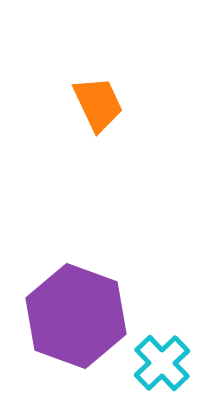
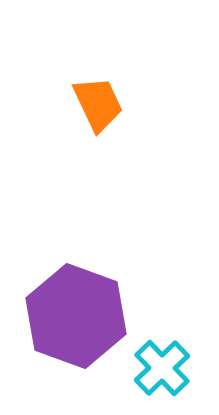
cyan cross: moved 5 px down
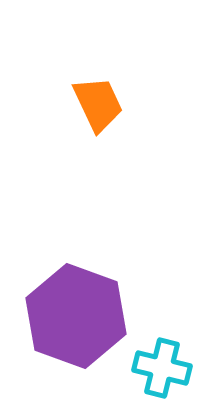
cyan cross: rotated 32 degrees counterclockwise
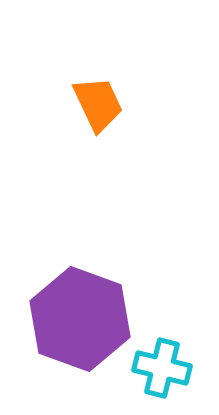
purple hexagon: moved 4 px right, 3 px down
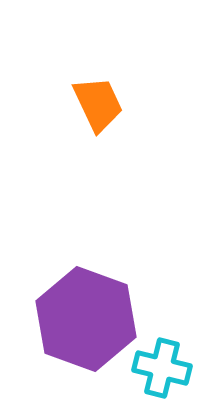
purple hexagon: moved 6 px right
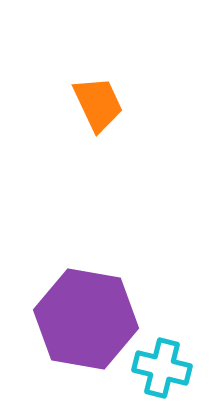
purple hexagon: rotated 10 degrees counterclockwise
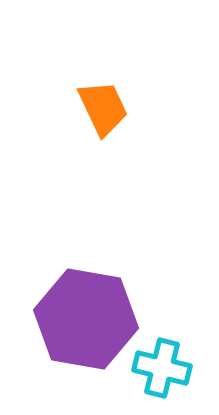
orange trapezoid: moved 5 px right, 4 px down
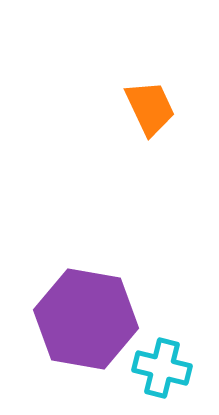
orange trapezoid: moved 47 px right
